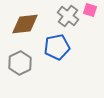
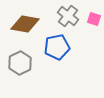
pink square: moved 4 px right, 9 px down
brown diamond: rotated 16 degrees clockwise
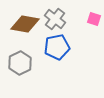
gray cross: moved 13 px left, 3 px down
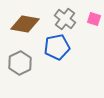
gray cross: moved 10 px right
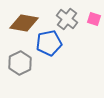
gray cross: moved 2 px right
brown diamond: moved 1 px left, 1 px up
blue pentagon: moved 8 px left, 4 px up
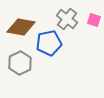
pink square: moved 1 px down
brown diamond: moved 3 px left, 4 px down
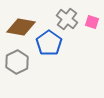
pink square: moved 2 px left, 2 px down
blue pentagon: rotated 25 degrees counterclockwise
gray hexagon: moved 3 px left, 1 px up
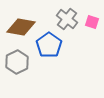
blue pentagon: moved 2 px down
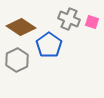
gray cross: moved 2 px right; rotated 15 degrees counterclockwise
brown diamond: rotated 24 degrees clockwise
gray hexagon: moved 2 px up
